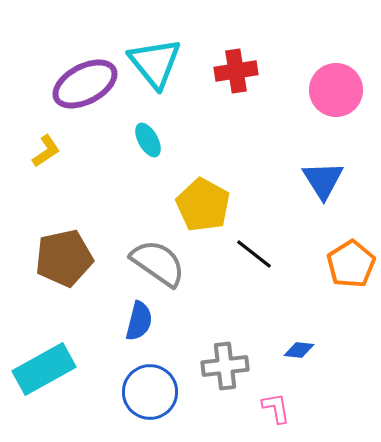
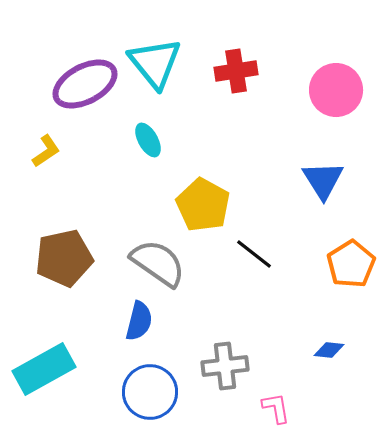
blue diamond: moved 30 px right
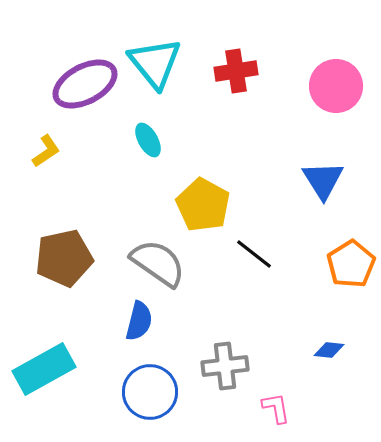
pink circle: moved 4 px up
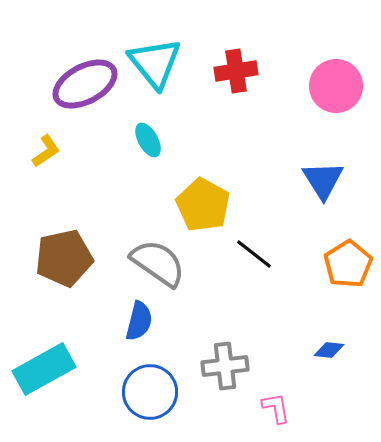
orange pentagon: moved 3 px left
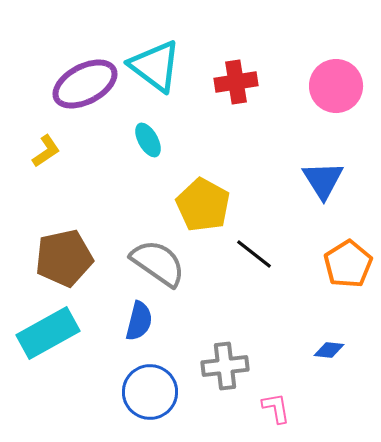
cyan triangle: moved 3 px down; rotated 14 degrees counterclockwise
red cross: moved 11 px down
cyan rectangle: moved 4 px right, 36 px up
